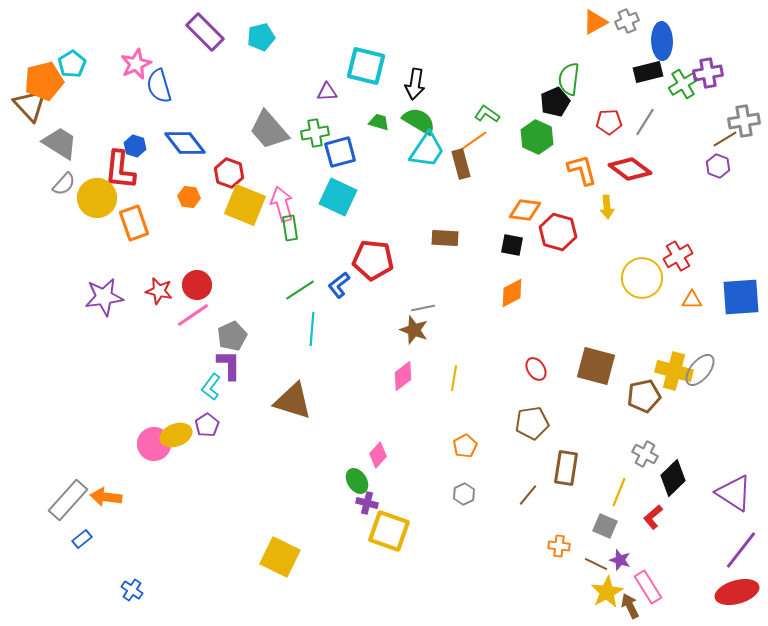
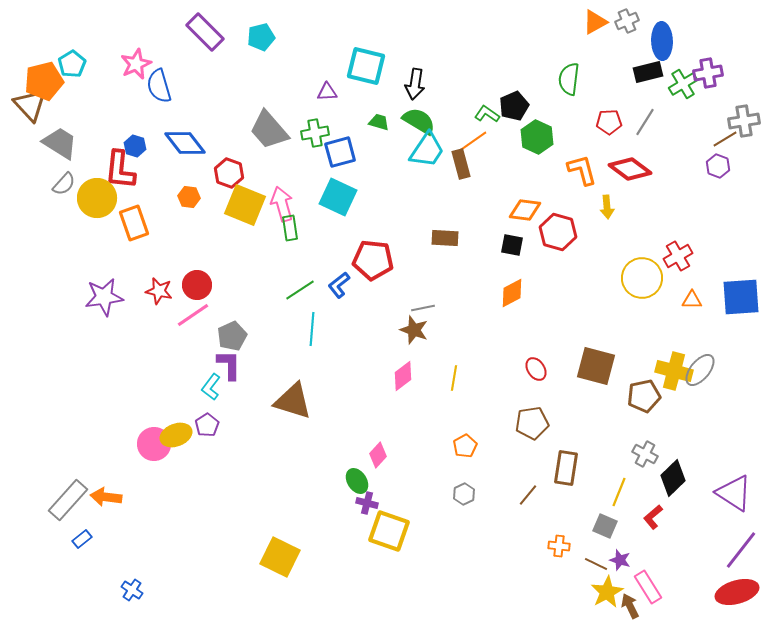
black pentagon at (555, 102): moved 41 px left, 4 px down
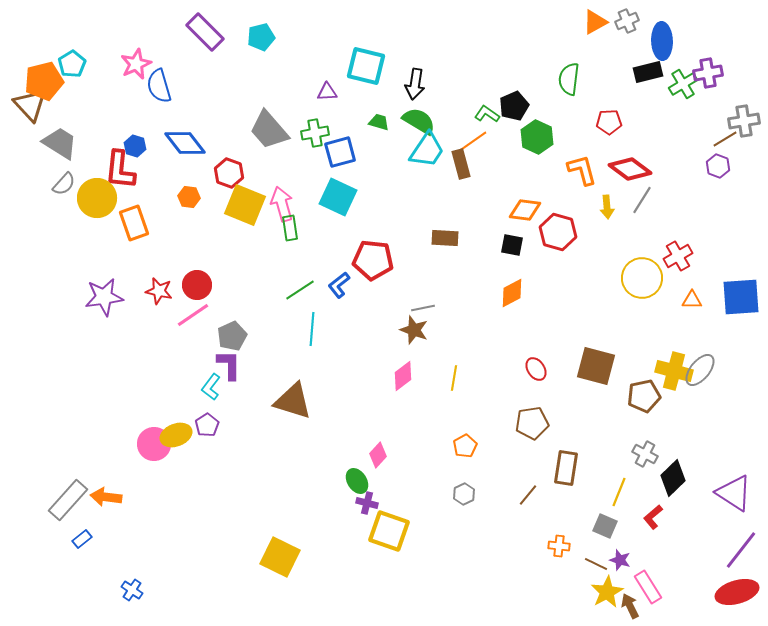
gray line at (645, 122): moved 3 px left, 78 px down
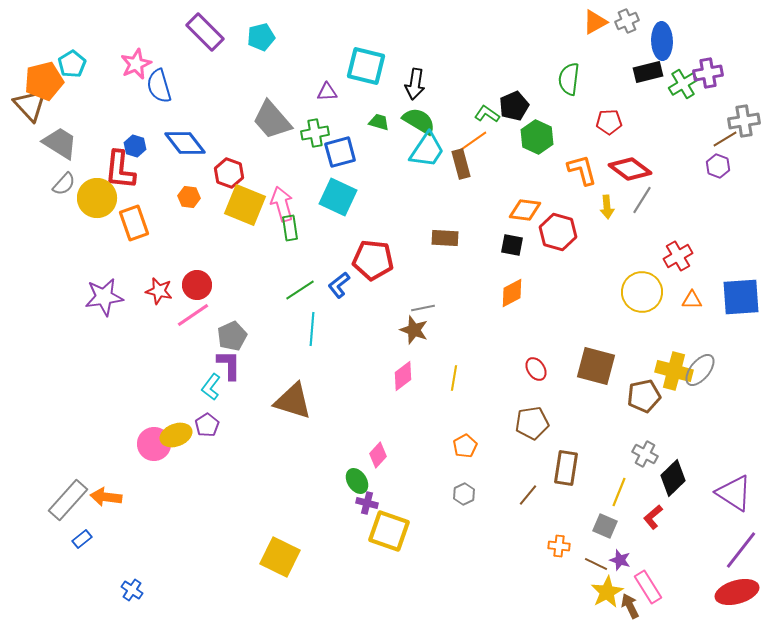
gray trapezoid at (269, 130): moved 3 px right, 10 px up
yellow circle at (642, 278): moved 14 px down
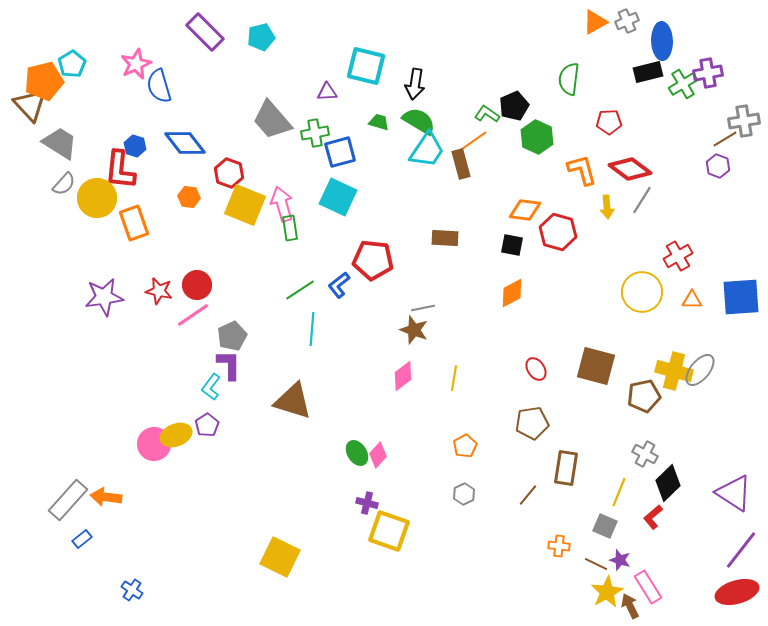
black diamond at (673, 478): moved 5 px left, 5 px down
green ellipse at (357, 481): moved 28 px up
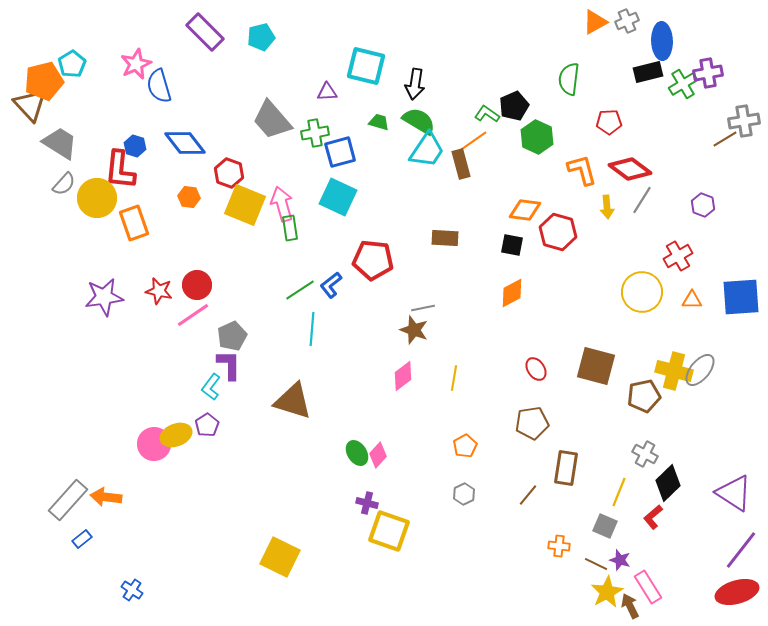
purple hexagon at (718, 166): moved 15 px left, 39 px down
blue L-shape at (339, 285): moved 8 px left
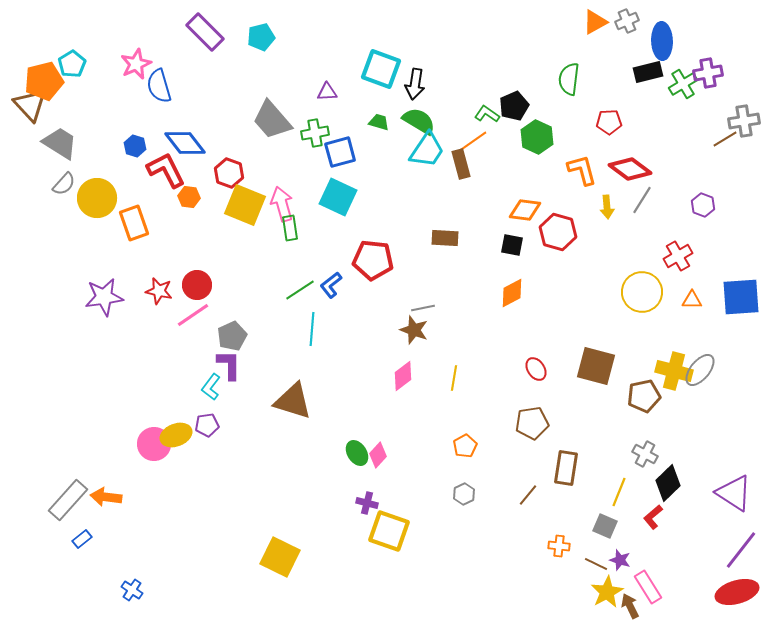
cyan square at (366, 66): moved 15 px right, 3 px down; rotated 6 degrees clockwise
red L-shape at (120, 170): moved 46 px right; rotated 147 degrees clockwise
purple pentagon at (207, 425): rotated 25 degrees clockwise
